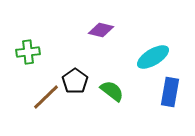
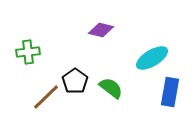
cyan ellipse: moved 1 px left, 1 px down
green semicircle: moved 1 px left, 3 px up
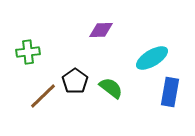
purple diamond: rotated 15 degrees counterclockwise
brown line: moved 3 px left, 1 px up
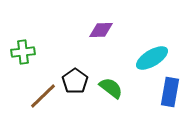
green cross: moved 5 px left
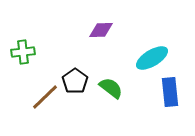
blue rectangle: rotated 16 degrees counterclockwise
brown line: moved 2 px right, 1 px down
